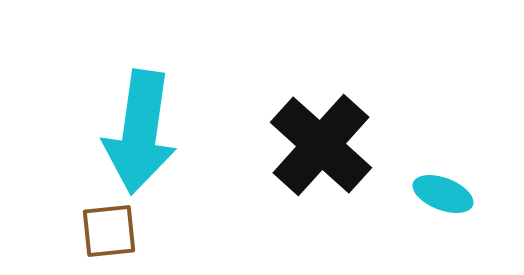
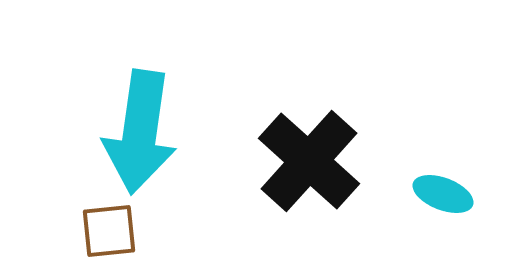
black cross: moved 12 px left, 16 px down
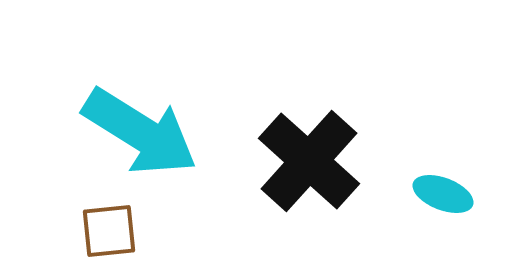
cyan arrow: rotated 66 degrees counterclockwise
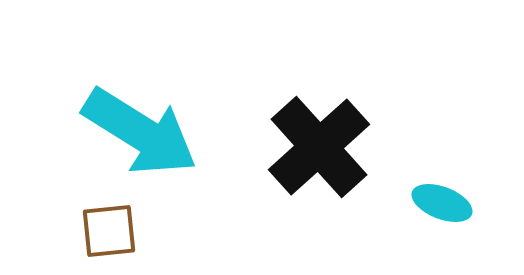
black cross: moved 10 px right, 14 px up; rotated 6 degrees clockwise
cyan ellipse: moved 1 px left, 9 px down
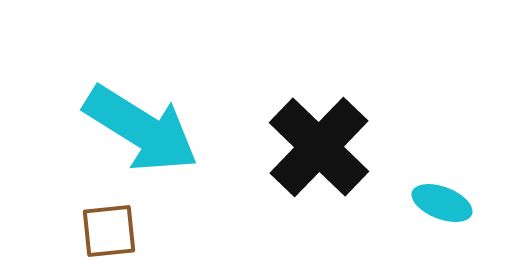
cyan arrow: moved 1 px right, 3 px up
black cross: rotated 4 degrees counterclockwise
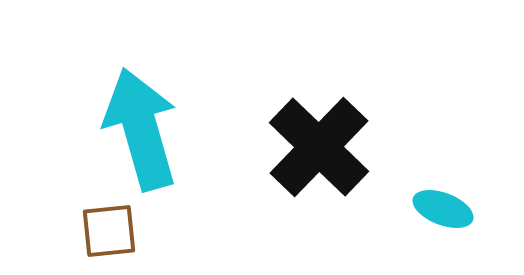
cyan arrow: rotated 138 degrees counterclockwise
cyan ellipse: moved 1 px right, 6 px down
